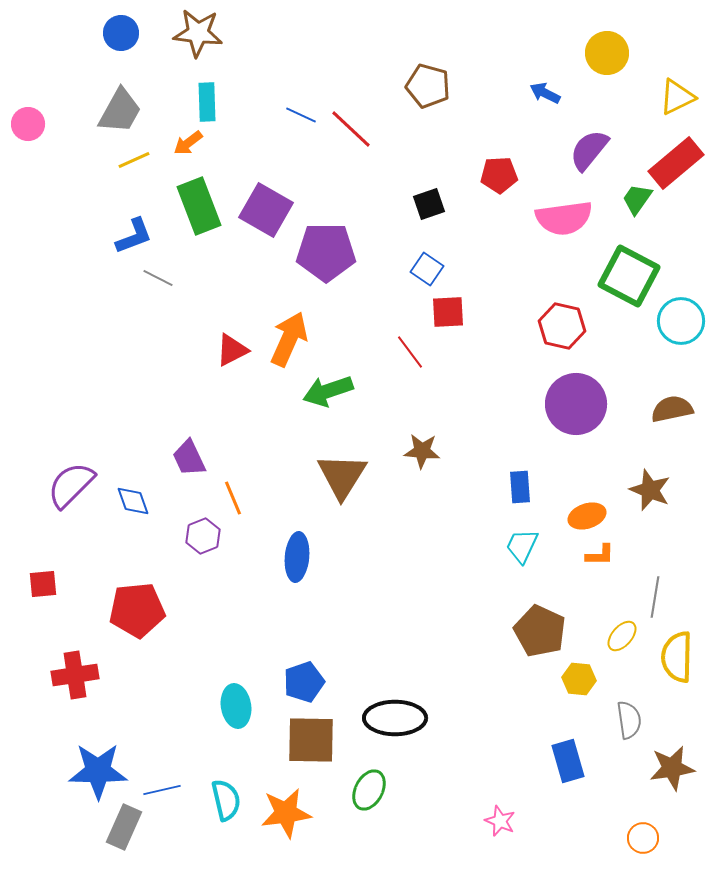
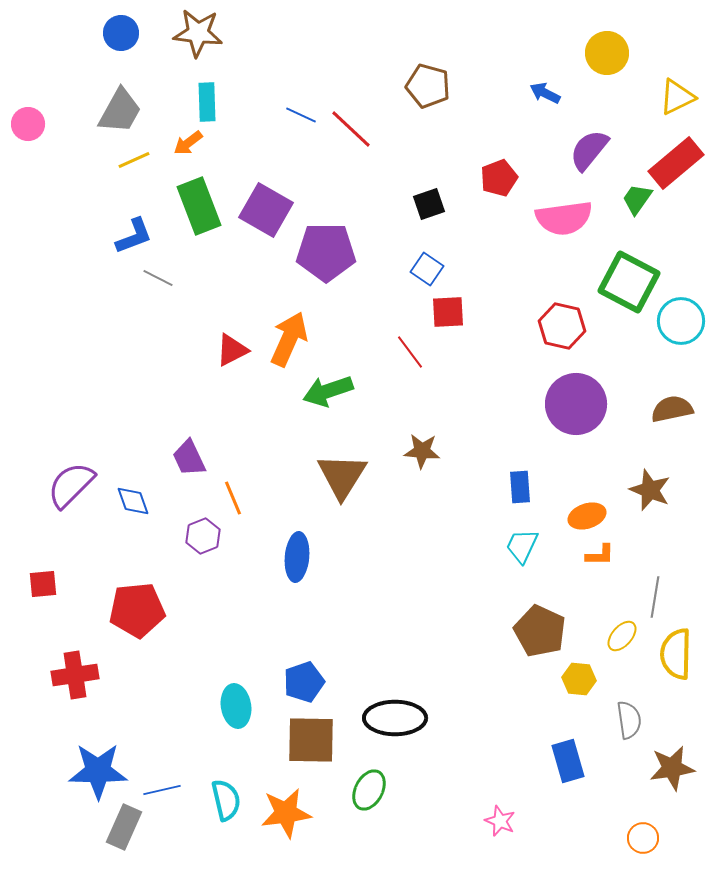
red pentagon at (499, 175): moved 3 px down; rotated 18 degrees counterclockwise
green square at (629, 276): moved 6 px down
yellow semicircle at (677, 657): moved 1 px left, 3 px up
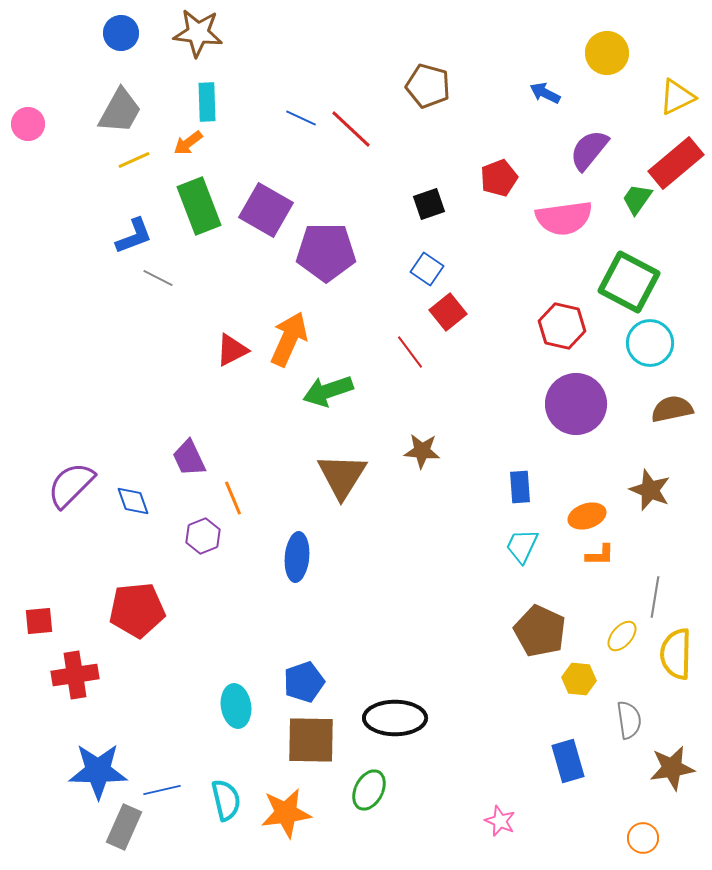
blue line at (301, 115): moved 3 px down
red square at (448, 312): rotated 36 degrees counterclockwise
cyan circle at (681, 321): moved 31 px left, 22 px down
red square at (43, 584): moved 4 px left, 37 px down
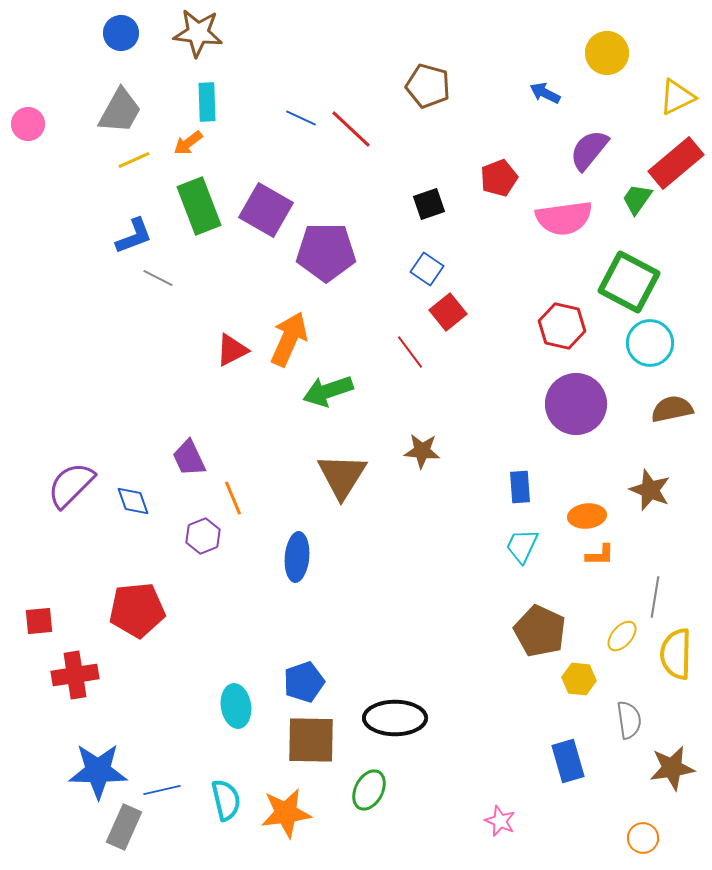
orange ellipse at (587, 516): rotated 12 degrees clockwise
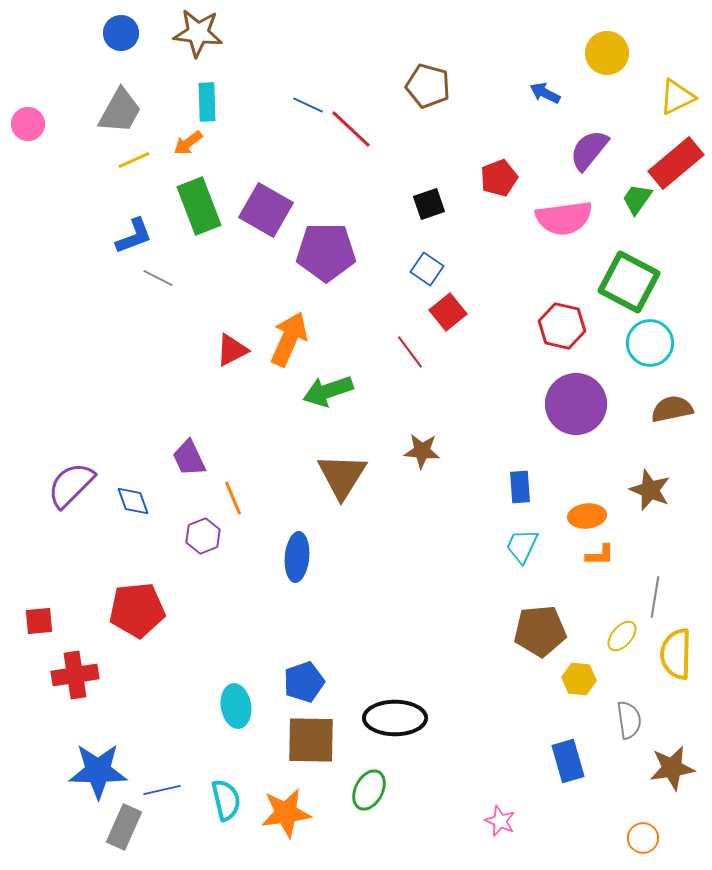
blue line at (301, 118): moved 7 px right, 13 px up
brown pentagon at (540, 631): rotated 30 degrees counterclockwise
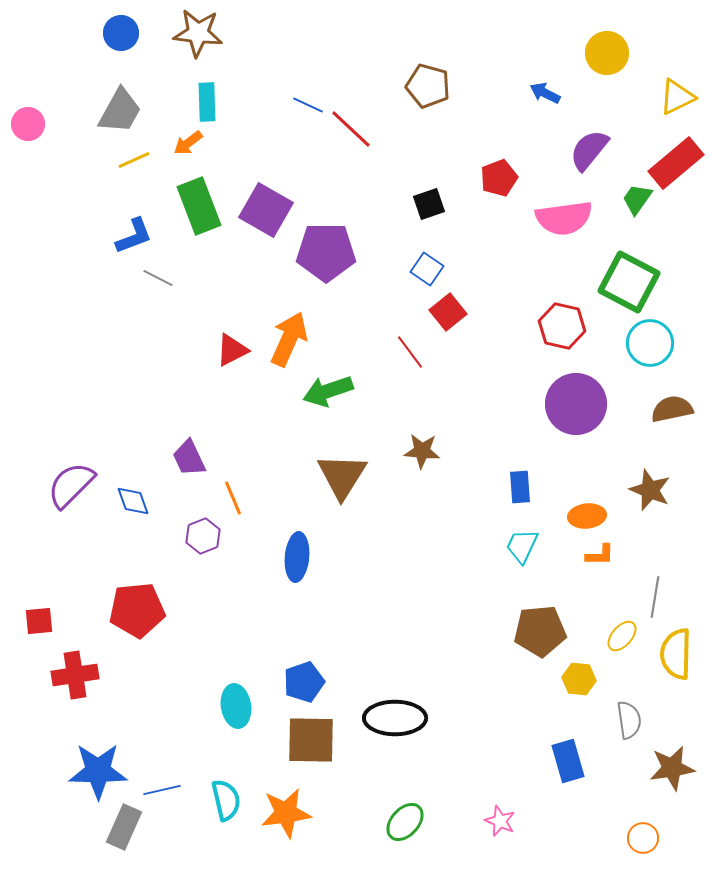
green ellipse at (369, 790): moved 36 px right, 32 px down; rotated 15 degrees clockwise
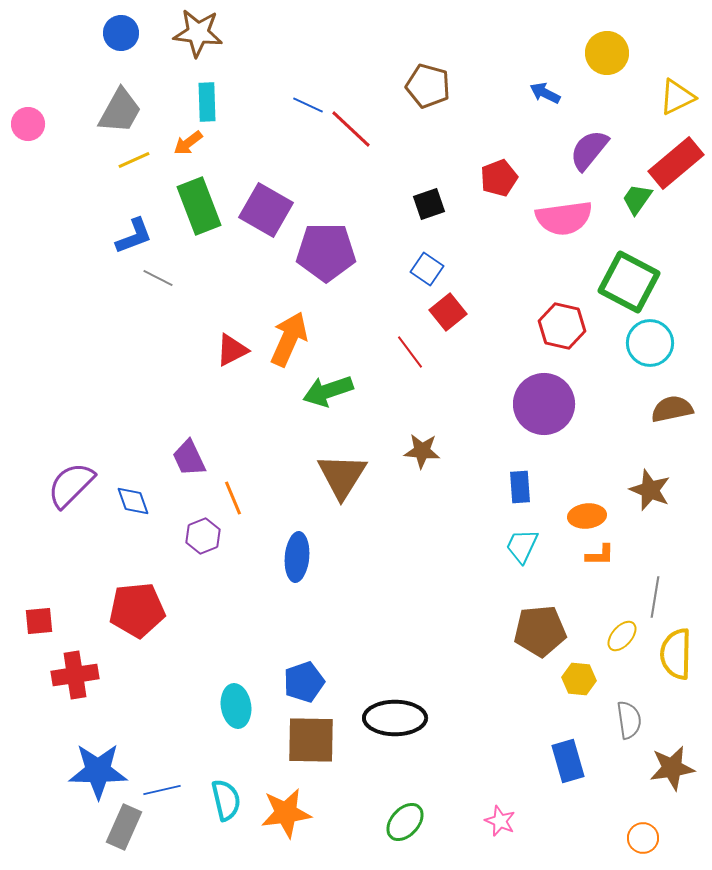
purple circle at (576, 404): moved 32 px left
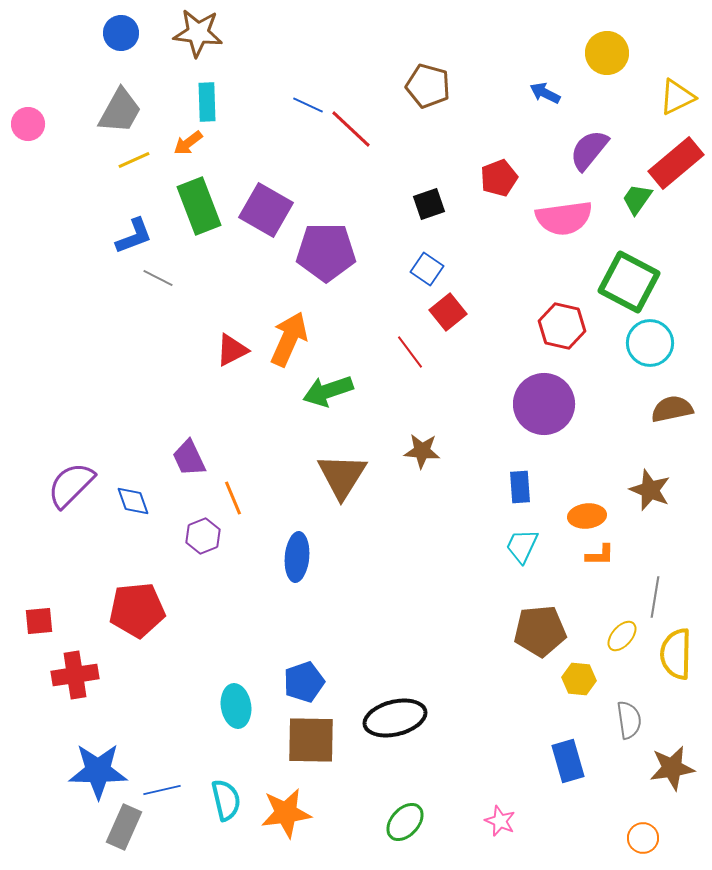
black ellipse at (395, 718): rotated 14 degrees counterclockwise
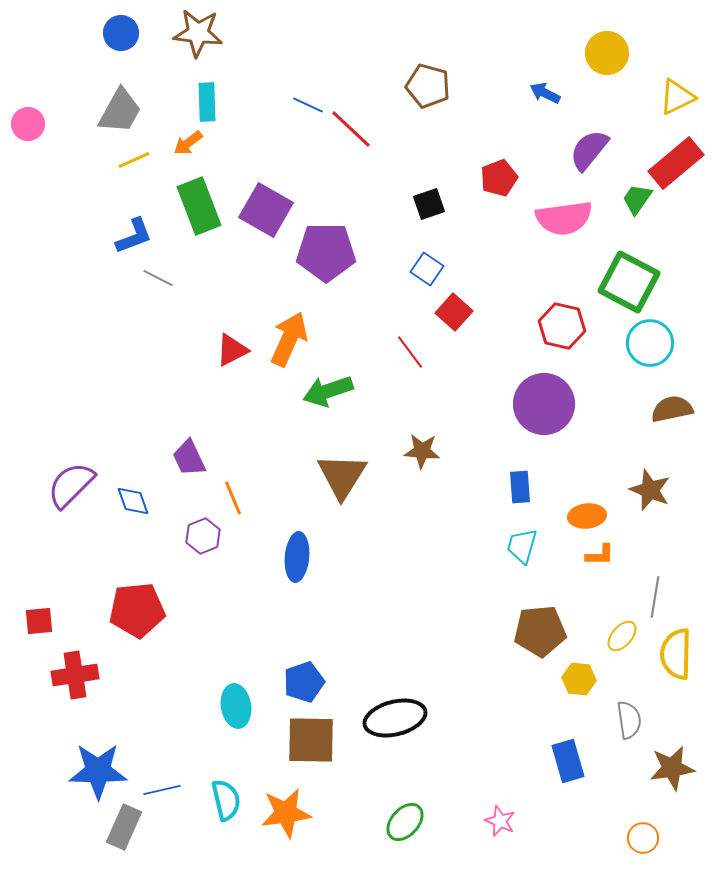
red square at (448, 312): moved 6 px right; rotated 9 degrees counterclockwise
cyan trapezoid at (522, 546): rotated 9 degrees counterclockwise
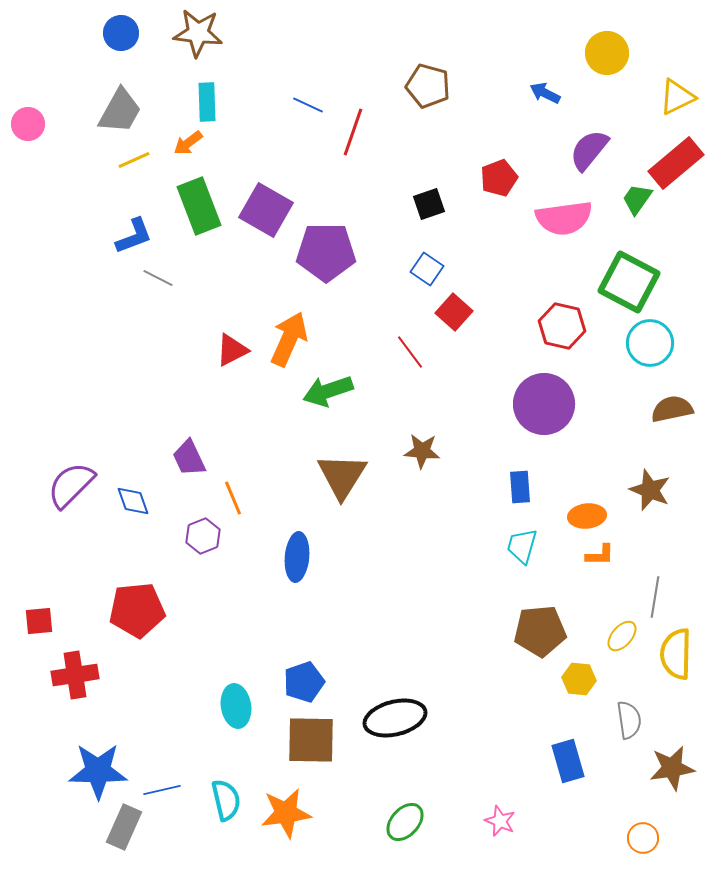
red line at (351, 129): moved 2 px right, 3 px down; rotated 66 degrees clockwise
